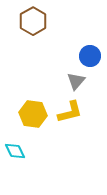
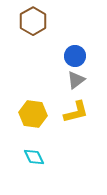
blue circle: moved 15 px left
gray triangle: moved 1 px up; rotated 12 degrees clockwise
yellow L-shape: moved 6 px right
cyan diamond: moved 19 px right, 6 px down
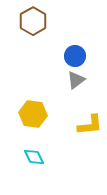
yellow L-shape: moved 14 px right, 13 px down; rotated 8 degrees clockwise
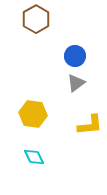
brown hexagon: moved 3 px right, 2 px up
gray triangle: moved 3 px down
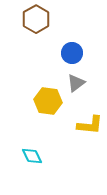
blue circle: moved 3 px left, 3 px up
yellow hexagon: moved 15 px right, 13 px up
yellow L-shape: rotated 12 degrees clockwise
cyan diamond: moved 2 px left, 1 px up
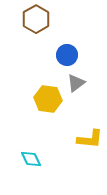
blue circle: moved 5 px left, 2 px down
yellow hexagon: moved 2 px up
yellow L-shape: moved 14 px down
cyan diamond: moved 1 px left, 3 px down
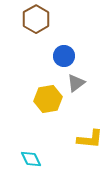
blue circle: moved 3 px left, 1 px down
yellow hexagon: rotated 16 degrees counterclockwise
